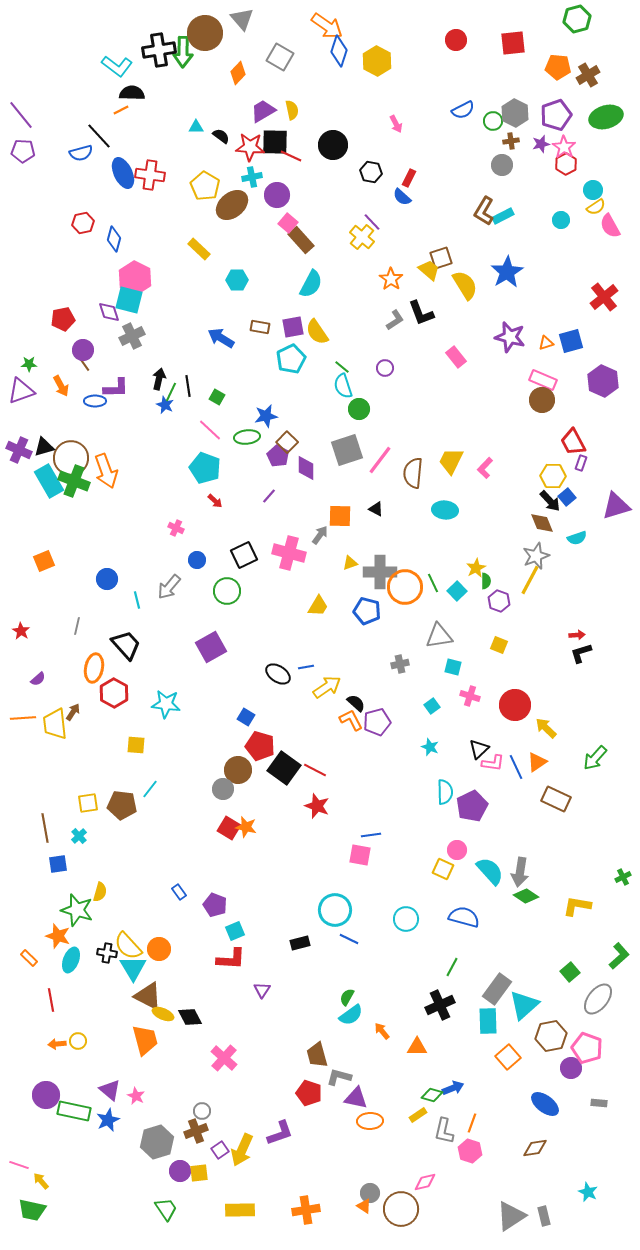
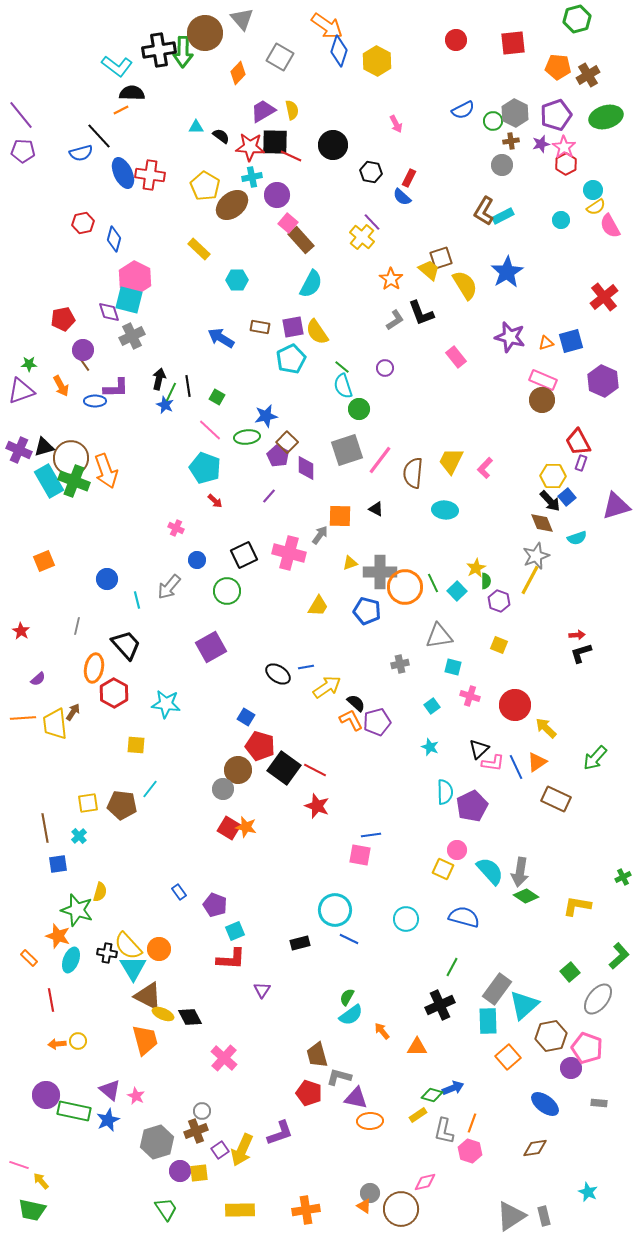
red trapezoid at (573, 442): moved 5 px right
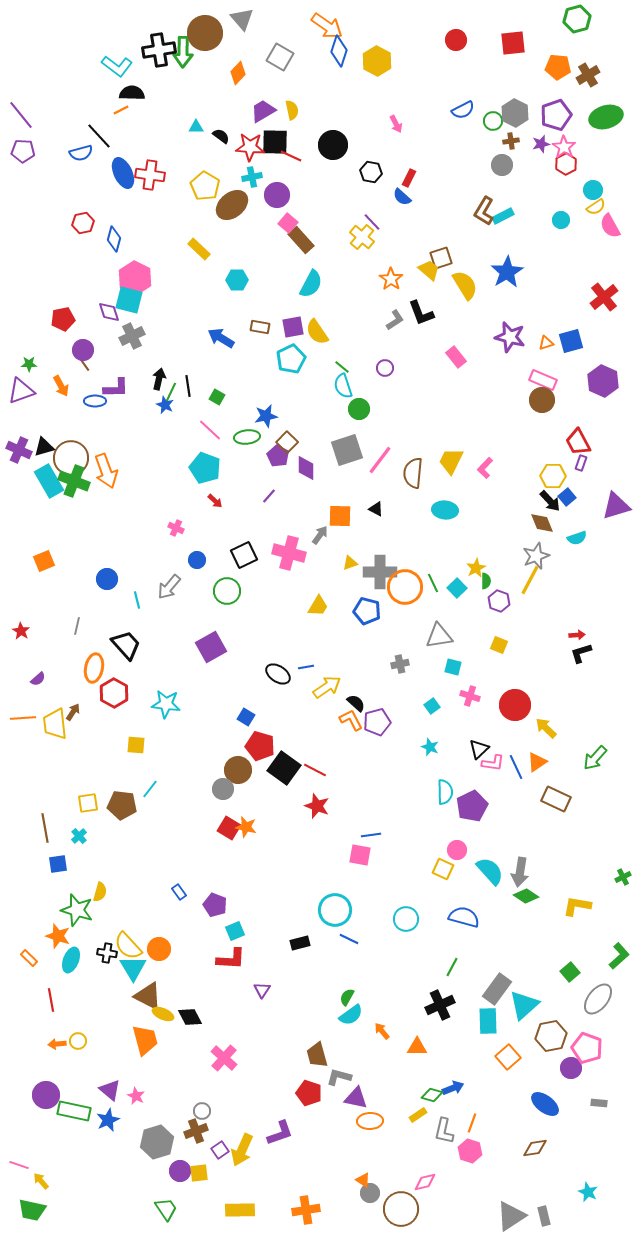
cyan square at (457, 591): moved 3 px up
orange triangle at (364, 1206): moved 1 px left, 26 px up
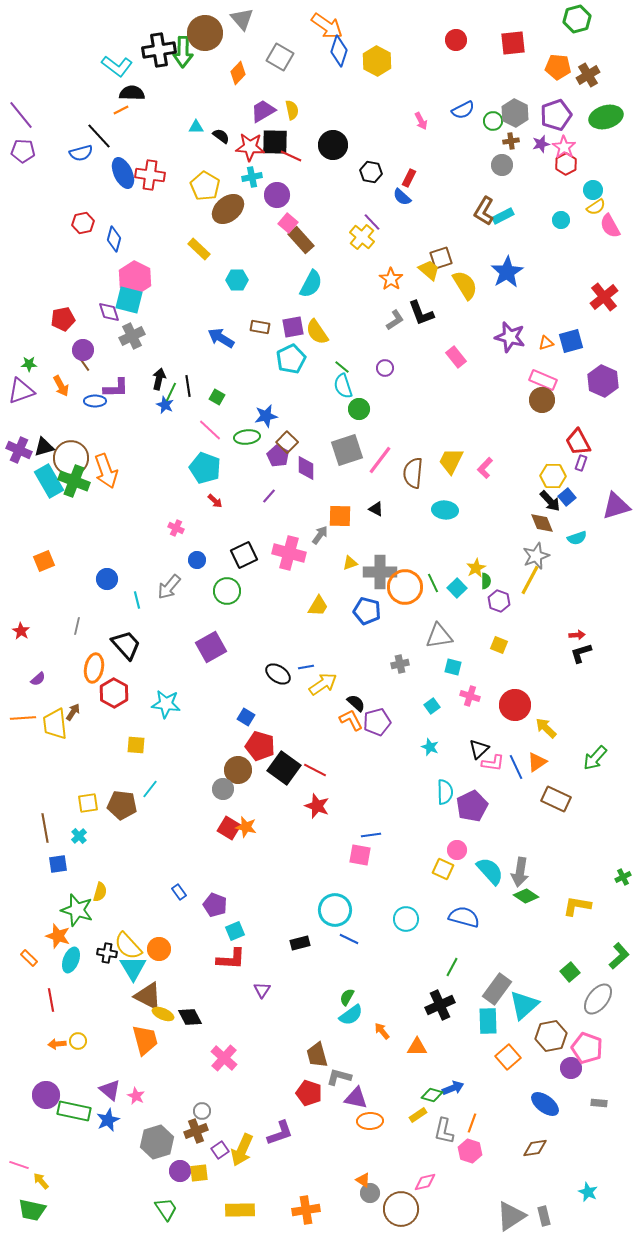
pink arrow at (396, 124): moved 25 px right, 3 px up
brown ellipse at (232, 205): moved 4 px left, 4 px down
yellow arrow at (327, 687): moved 4 px left, 3 px up
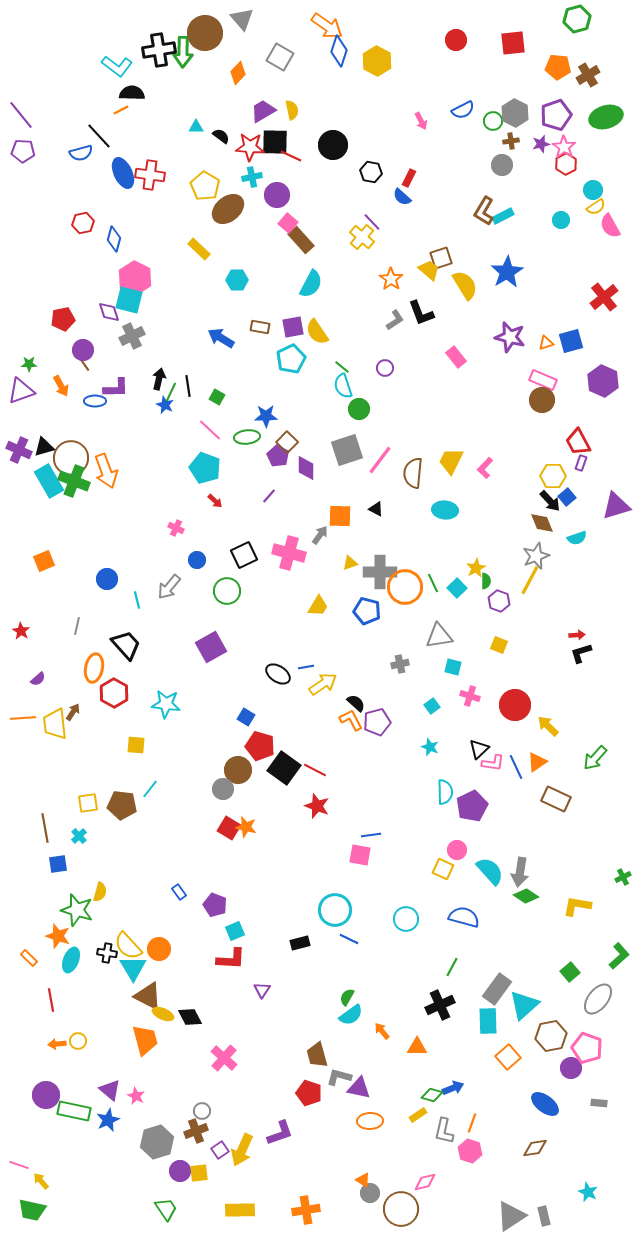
blue star at (266, 416): rotated 10 degrees clockwise
yellow arrow at (546, 728): moved 2 px right, 2 px up
purple triangle at (356, 1098): moved 3 px right, 10 px up
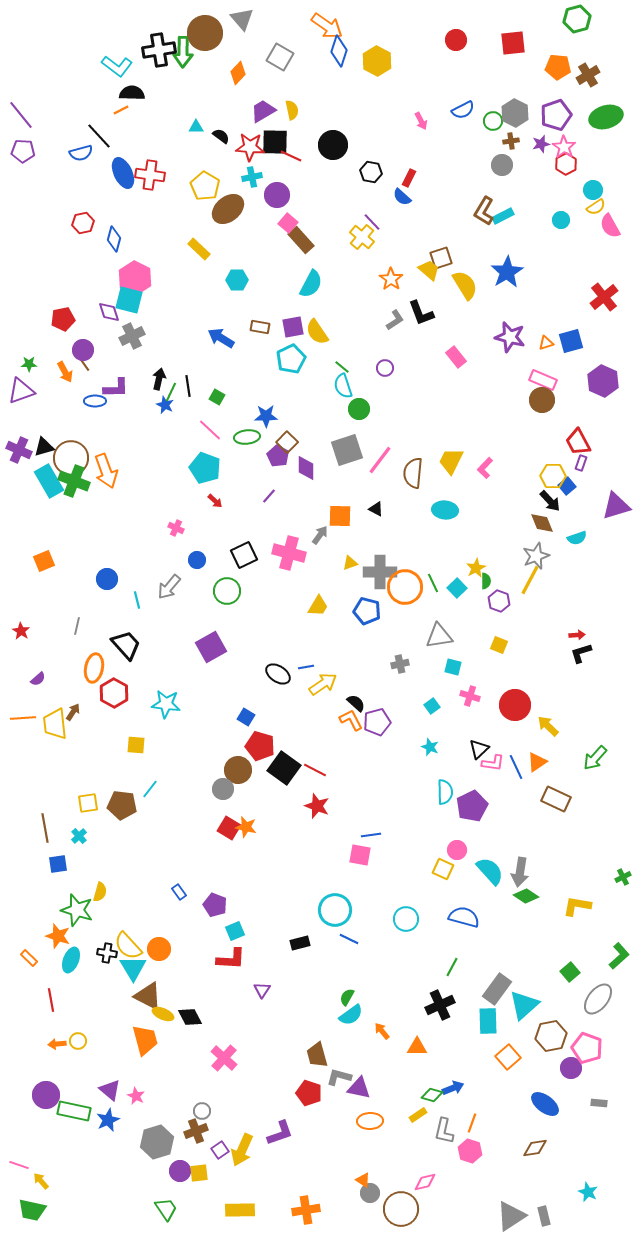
orange arrow at (61, 386): moved 4 px right, 14 px up
blue square at (567, 497): moved 11 px up
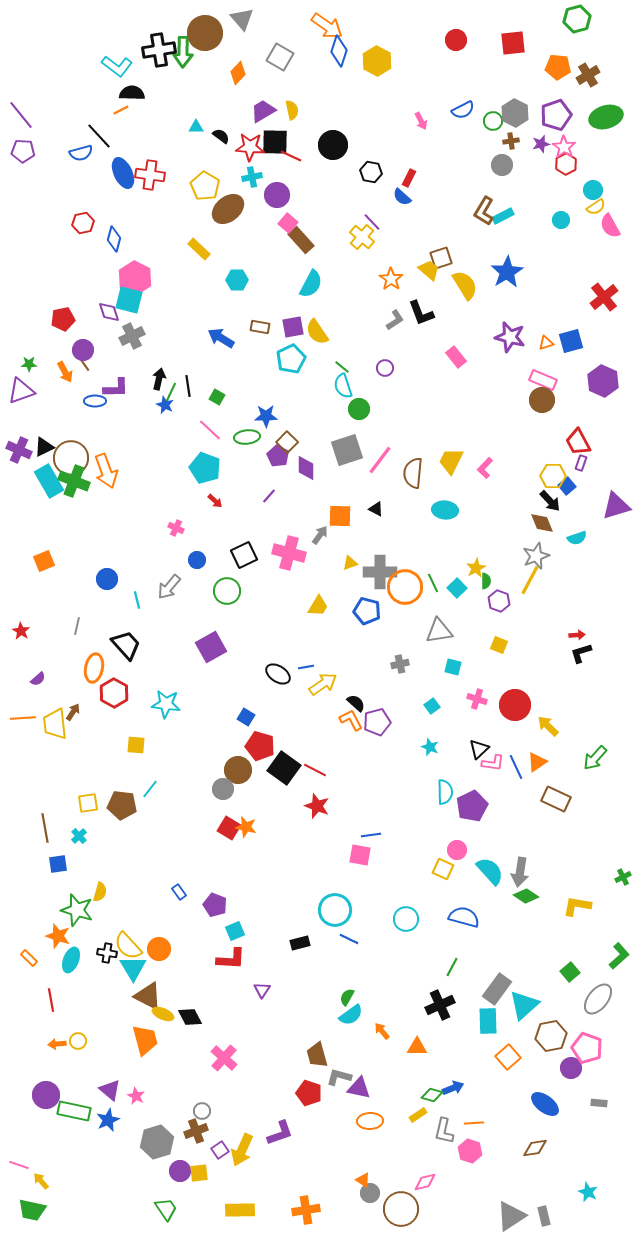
black triangle at (44, 447): rotated 10 degrees counterclockwise
gray triangle at (439, 636): moved 5 px up
pink cross at (470, 696): moved 7 px right, 3 px down
orange line at (472, 1123): moved 2 px right; rotated 66 degrees clockwise
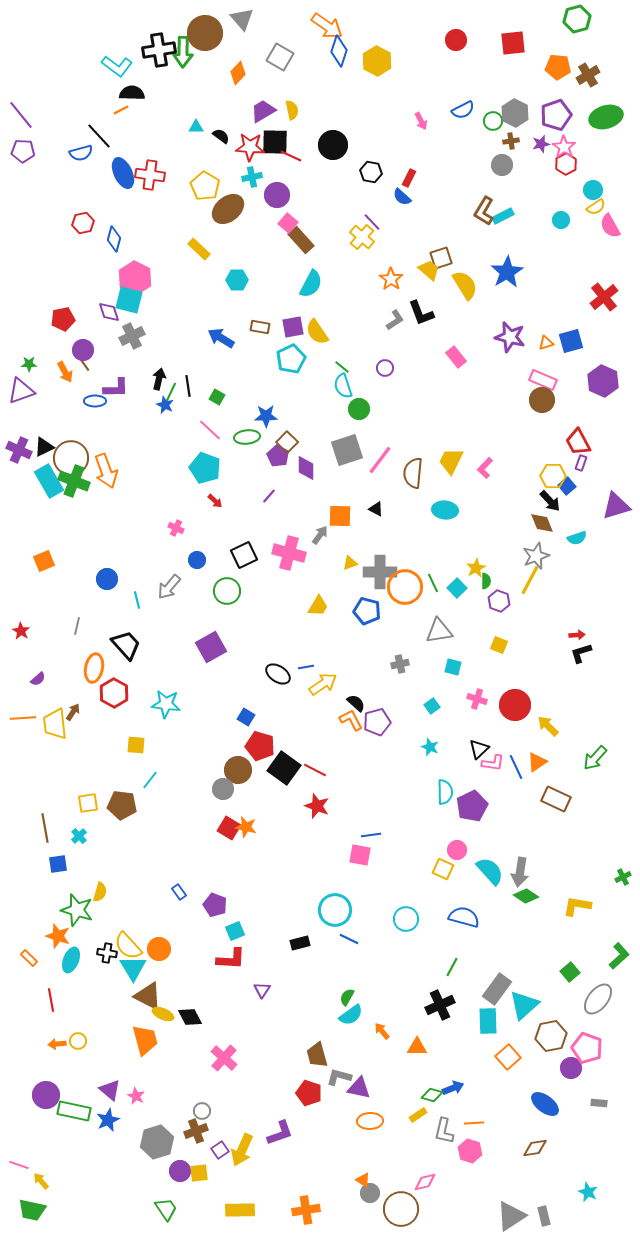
cyan line at (150, 789): moved 9 px up
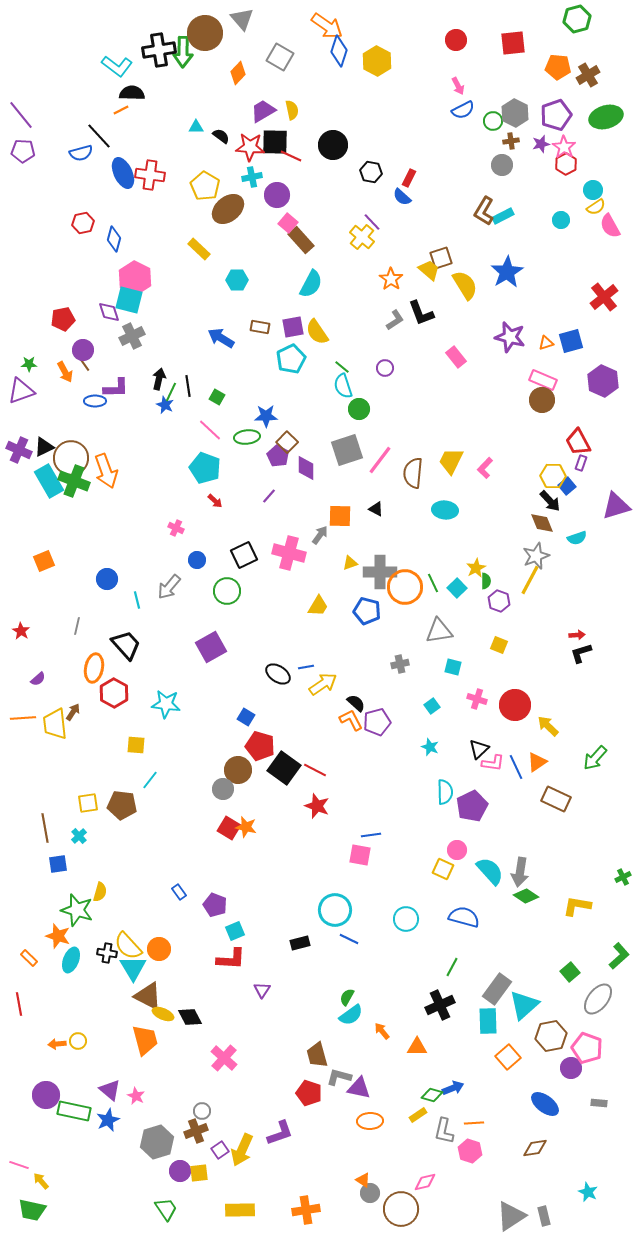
pink arrow at (421, 121): moved 37 px right, 35 px up
red line at (51, 1000): moved 32 px left, 4 px down
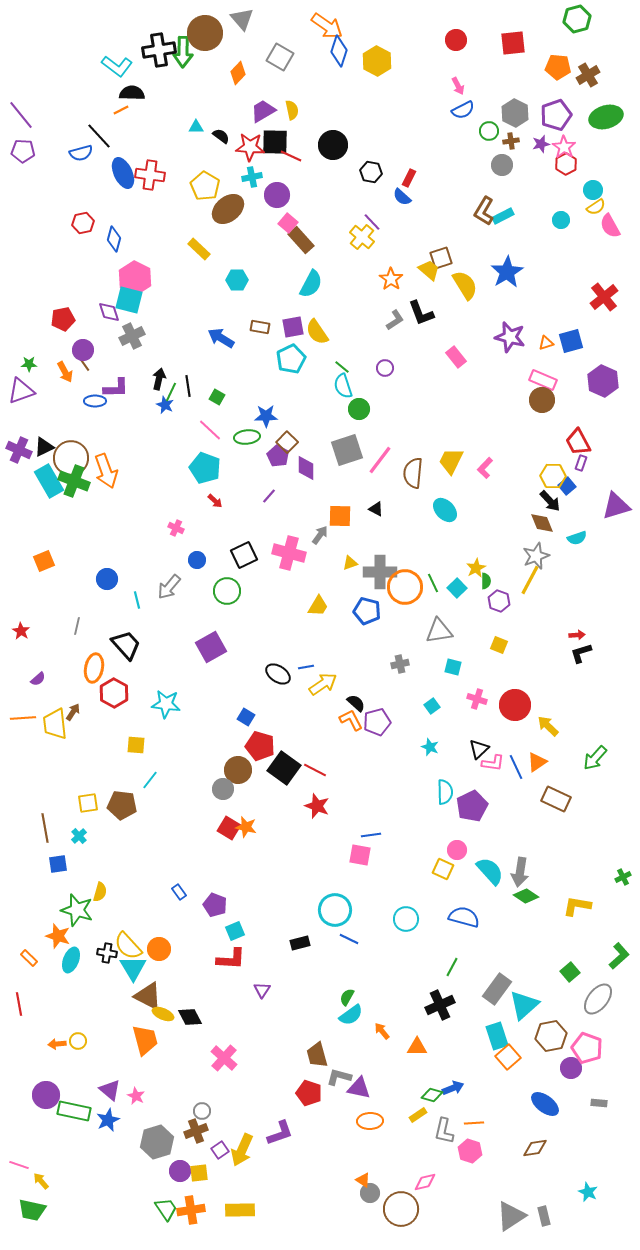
green circle at (493, 121): moved 4 px left, 10 px down
cyan ellipse at (445, 510): rotated 40 degrees clockwise
cyan rectangle at (488, 1021): moved 9 px right, 15 px down; rotated 16 degrees counterclockwise
orange cross at (306, 1210): moved 115 px left
